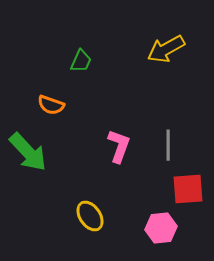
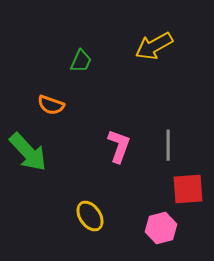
yellow arrow: moved 12 px left, 3 px up
pink hexagon: rotated 8 degrees counterclockwise
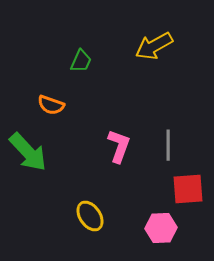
pink hexagon: rotated 12 degrees clockwise
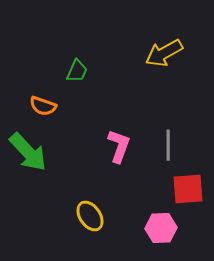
yellow arrow: moved 10 px right, 7 px down
green trapezoid: moved 4 px left, 10 px down
orange semicircle: moved 8 px left, 1 px down
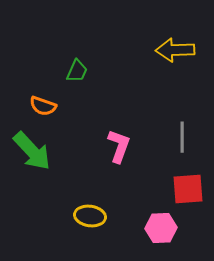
yellow arrow: moved 11 px right, 3 px up; rotated 27 degrees clockwise
gray line: moved 14 px right, 8 px up
green arrow: moved 4 px right, 1 px up
yellow ellipse: rotated 48 degrees counterclockwise
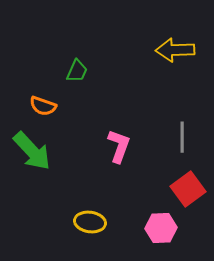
red square: rotated 32 degrees counterclockwise
yellow ellipse: moved 6 px down
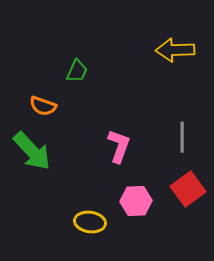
pink hexagon: moved 25 px left, 27 px up
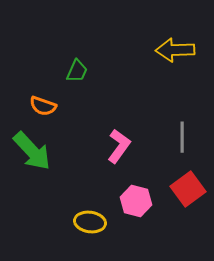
pink L-shape: rotated 16 degrees clockwise
pink hexagon: rotated 16 degrees clockwise
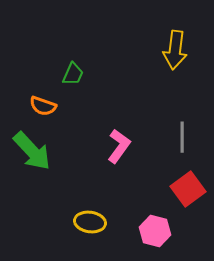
yellow arrow: rotated 81 degrees counterclockwise
green trapezoid: moved 4 px left, 3 px down
pink hexagon: moved 19 px right, 30 px down
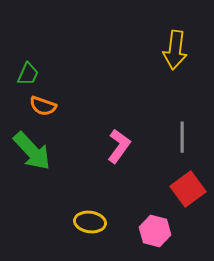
green trapezoid: moved 45 px left
